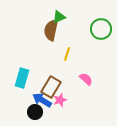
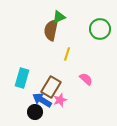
green circle: moved 1 px left
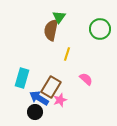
green triangle: rotated 32 degrees counterclockwise
blue arrow: moved 3 px left, 2 px up
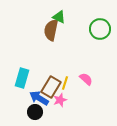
green triangle: rotated 40 degrees counterclockwise
yellow line: moved 2 px left, 29 px down
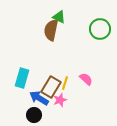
black circle: moved 1 px left, 3 px down
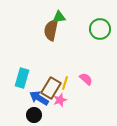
green triangle: rotated 32 degrees counterclockwise
brown rectangle: moved 1 px down
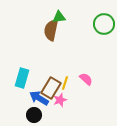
green circle: moved 4 px right, 5 px up
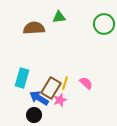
brown semicircle: moved 17 px left, 2 px up; rotated 75 degrees clockwise
pink semicircle: moved 4 px down
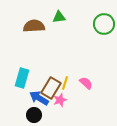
brown semicircle: moved 2 px up
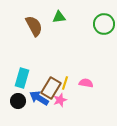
brown semicircle: rotated 65 degrees clockwise
pink semicircle: rotated 32 degrees counterclockwise
black circle: moved 16 px left, 14 px up
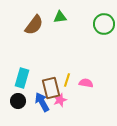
green triangle: moved 1 px right
brown semicircle: moved 1 px up; rotated 65 degrees clockwise
yellow line: moved 2 px right, 3 px up
brown rectangle: rotated 45 degrees counterclockwise
blue arrow: moved 3 px right, 4 px down; rotated 30 degrees clockwise
